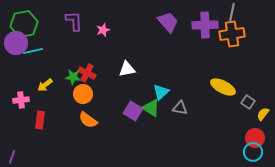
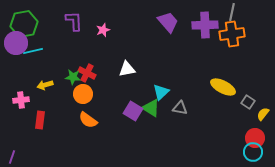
yellow arrow: rotated 21 degrees clockwise
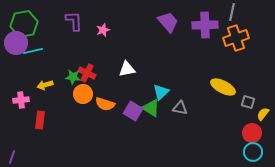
orange cross: moved 4 px right, 4 px down; rotated 10 degrees counterclockwise
gray square: rotated 16 degrees counterclockwise
orange semicircle: moved 17 px right, 16 px up; rotated 18 degrees counterclockwise
red circle: moved 3 px left, 5 px up
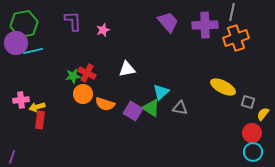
purple L-shape: moved 1 px left
green star: moved 1 px up; rotated 14 degrees counterclockwise
yellow arrow: moved 8 px left, 22 px down
